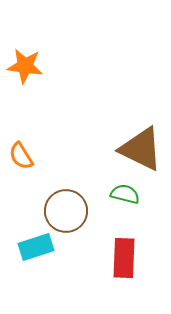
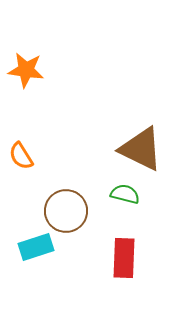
orange star: moved 1 px right, 4 px down
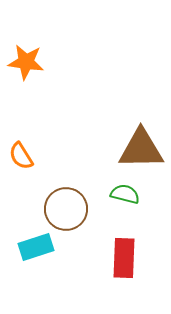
orange star: moved 8 px up
brown triangle: rotated 27 degrees counterclockwise
brown circle: moved 2 px up
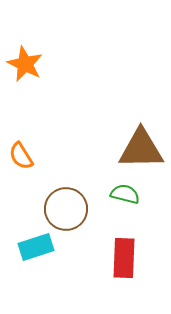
orange star: moved 1 px left, 2 px down; rotated 18 degrees clockwise
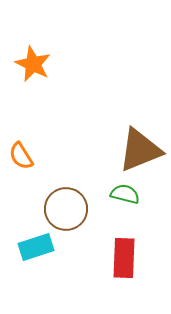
orange star: moved 8 px right
brown triangle: moved 1 px left, 1 px down; rotated 21 degrees counterclockwise
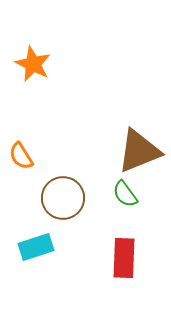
brown triangle: moved 1 px left, 1 px down
green semicircle: rotated 140 degrees counterclockwise
brown circle: moved 3 px left, 11 px up
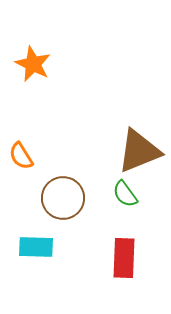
cyan rectangle: rotated 20 degrees clockwise
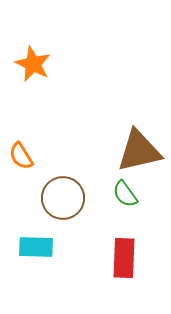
brown triangle: rotated 9 degrees clockwise
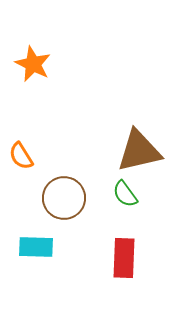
brown circle: moved 1 px right
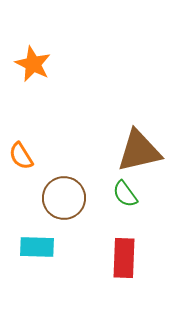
cyan rectangle: moved 1 px right
